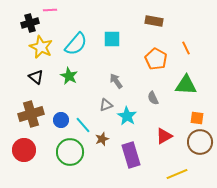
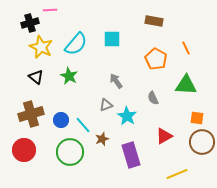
brown circle: moved 2 px right
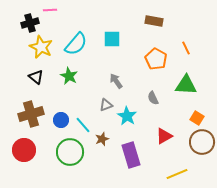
orange square: rotated 24 degrees clockwise
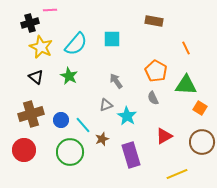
orange pentagon: moved 12 px down
orange square: moved 3 px right, 10 px up
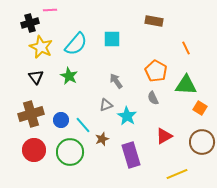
black triangle: rotated 14 degrees clockwise
red circle: moved 10 px right
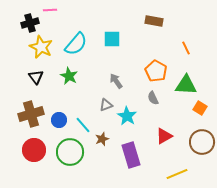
blue circle: moved 2 px left
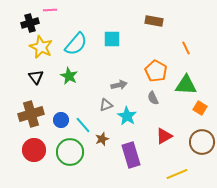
gray arrow: moved 3 px right, 4 px down; rotated 112 degrees clockwise
blue circle: moved 2 px right
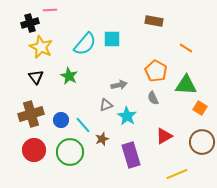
cyan semicircle: moved 9 px right
orange line: rotated 32 degrees counterclockwise
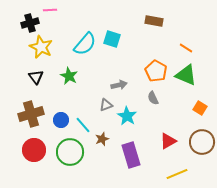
cyan square: rotated 18 degrees clockwise
green triangle: moved 10 px up; rotated 20 degrees clockwise
red triangle: moved 4 px right, 5 px down
